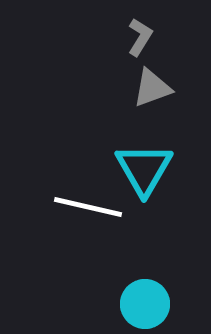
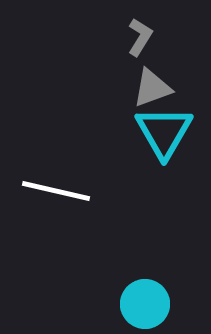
cyan triangle: moved 20 px right, 37 px up
white line: moved 32 px left, 16 px up
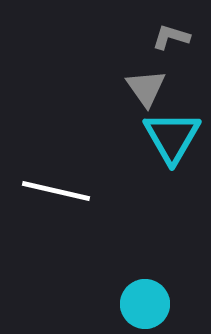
gray L-shape: moved 31 px right; rotated 105 degrees counterclockwise
gray triangle: moved 6 px left; rotated 45 degrees counterclockwise
cyan triangle: moved 8 px right, 5 px down
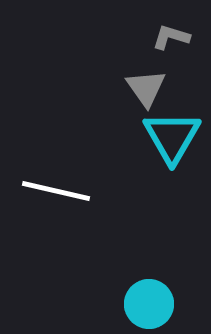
cyan circle: moved 4 px right
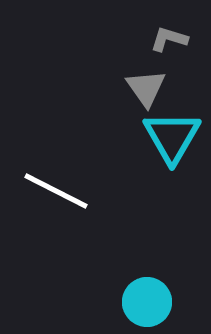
gray L-shape: moved 2 px left, 2 px down
white line: rotated 14 degrees clockwise
cyan circle: moved 2 px left, 2 px up
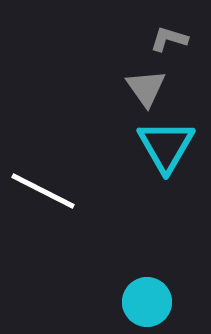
cyan triangle: moved 6 px left, 9 px down
white line: moved 13 px left
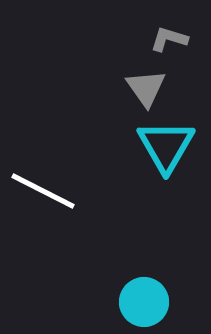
cyan circle: moved 3 px left
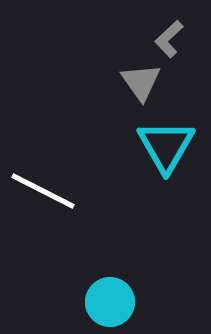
gray L-shape: rotated 60 degrees counterclockwise
gray triangle: moved 5 px left, 6 px up
cyan circle: moved 34 px left
